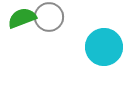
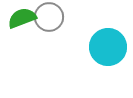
cyan circle: moved 4 px right
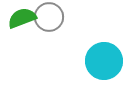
cyan circle: moved 4 px left, 14 px down
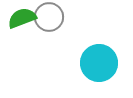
cyan circle: moved 5 px left, 2 px down
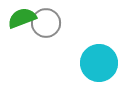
gray circle: moved 3 px left, 6 px down
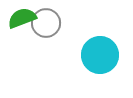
cyan circle: moved 1 px right, 8 px up
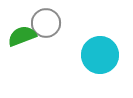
green semicircle: moved 18 px down
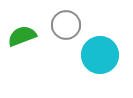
gray circle: moved 20 px right, 2 px down
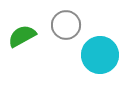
green semicircle: rotated 8 degrees counterclockwise
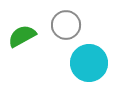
cyan circle: moved 11 px left, 8 px down
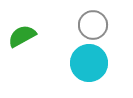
gray circle: moved 27 px right
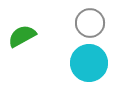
gray circle: moved 3 px left, 2 px up
